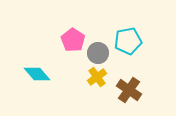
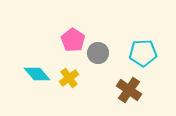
cyan pentagon: moved 15 px right, 12 px down; rotated 8 degrees clockwise
yellow cross: moved 28 px left, 1 px down
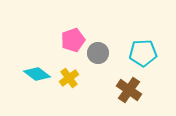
pink pentagon: rotated 20 degrees clockwise
cyan diamond: rotated 12 degrees counterclockwise
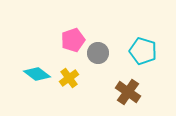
cyan pentagon: moved 2 px up; rotated 20 degrees clockwise
brown cross: moved 1 px left, 2 px down
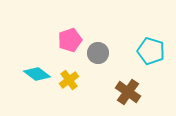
pink pentagon: moved 3 px left
cyan pentagon: moved 8 px right
yellow cross: moved 2 px down
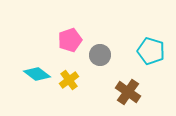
gray circle: moved 2 px right, 2 px down
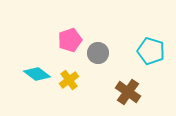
gray circle: moved 2 px left, 2 px up
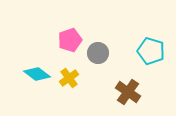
yellow cross: moved 2 px up
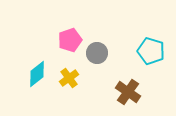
gray circle: moved 1 px left
cyan diamond: rotated 76 degrees counterclockwise
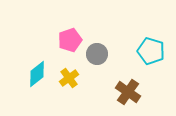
gray circle: moved 1 px down
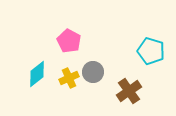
pink pentagon: moved 1 px left, 1 px down; rotated 25 degrees counterclockwise
gray circle: moved 4 px left, 18 px down
yellow cross: rotated 12 degrees clockwise
brown cross: moved 1 px right, 1 px up; rotated 20 degrees clockwise
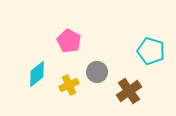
gray circle: moved 4 px right
yellow cross: moved 7 px down
